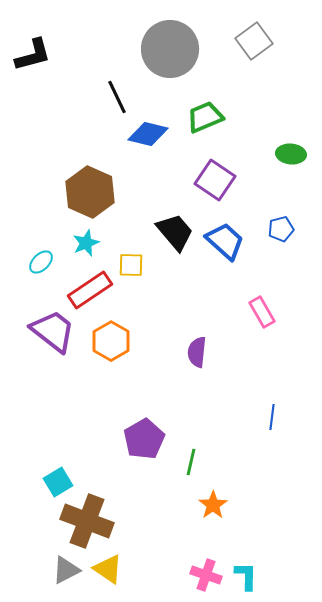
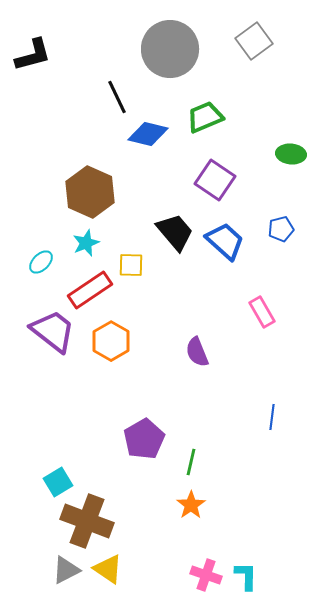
purple semicircle: rotated 28 degrees counterclockwise
orange star: moved 22 px left
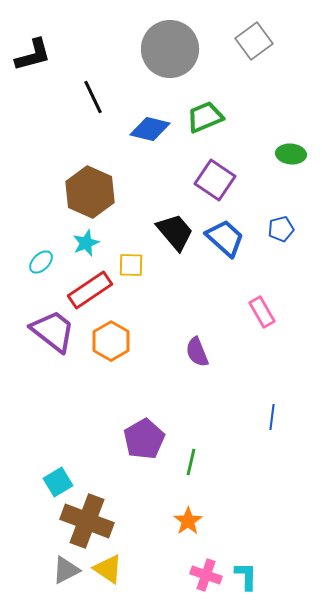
black line: moved 24 px left
blue diamond: moved 2 px right, 5 px up
blue trapezoid: moved 3 px up
orange star: moved 3 px left, 16 px down
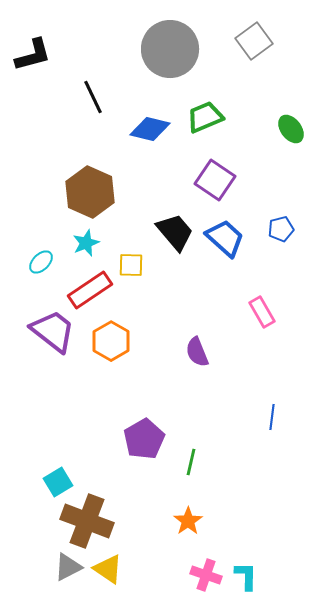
green ellipse: moved 25 px up; rotated 48 degrees clockwise
gray triangle: moved 2 px right, 3 px up
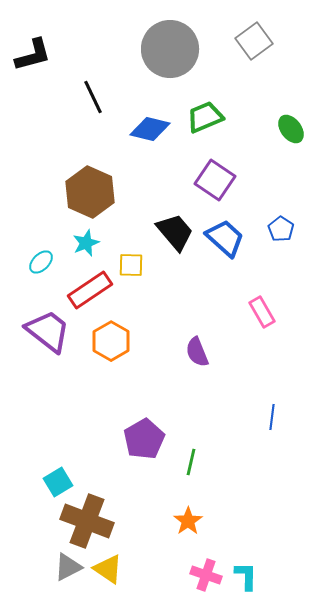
blue pentagon: rotated 25 degrees counterclockwise
purple trapezoid: moved 5 px left
